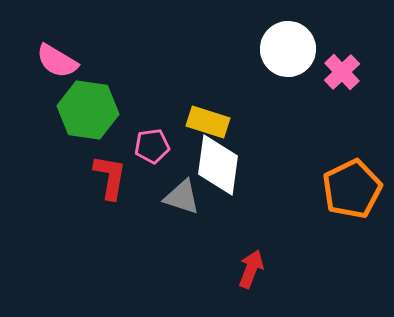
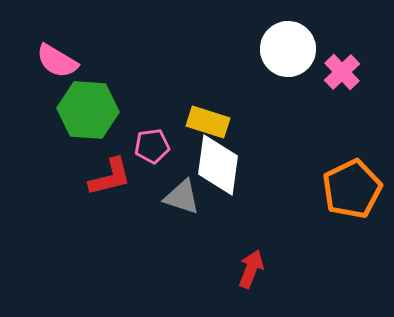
green hexagon: rotated 4 degrees counterclockwise
red L-shape: rotated 66 degrees clockwise
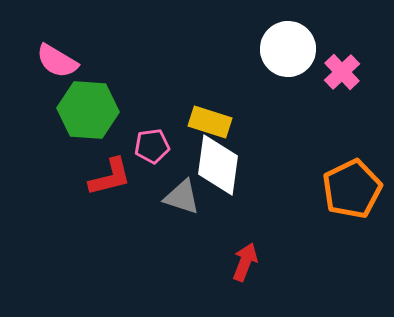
yellow rectangle: moved 2 px right
red arrow: moved 6 px left, 7 px up
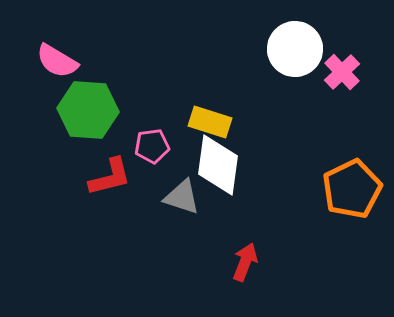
white circle: moved 7 px right
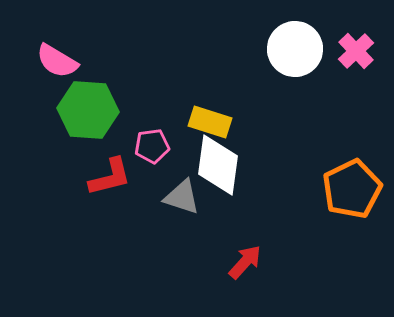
pink cross: moved 14 px right, 21 px up
red arrow: rotated 21 degrees clockwise
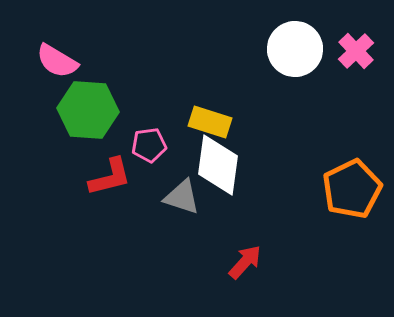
pink pentagon: moved 3 px left, 1 px up
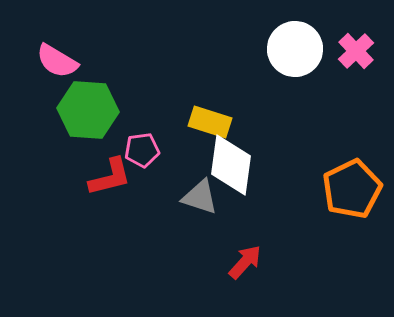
pink pentagon: moved 7 px left, 5 px down
white diamond: moved 13 px right
gray triangle: moved 18 px right
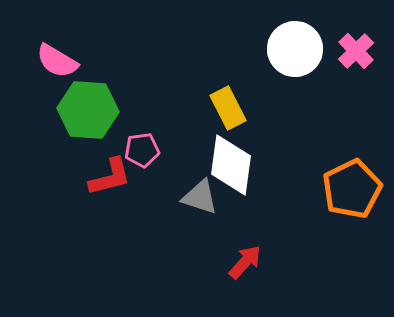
yellow rectangle: moved 18 px right, 14 px up; rotated 45 degrees clockwise
